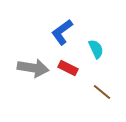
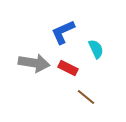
blue L-shape: moved 1 px right; rotated 12 degrees clockwise
gray arrow: moved 1 px right, 5 px up
brown line: moved 16 px left, 5 px down
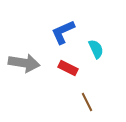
gray arrow: moved 10 px left
brown line: moved 1 px right, 5 px down; rotated 24 degrees clockwise
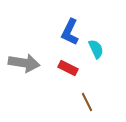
blue L-shape: moved 7 px right; rotated 40 degrees counterclockwise
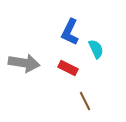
brown line: moved 2 px left, 1 px up
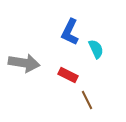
red rectangle: moved 7 px down
brown line: moved 2 px right, 1 px up
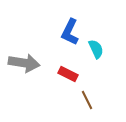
red rectangle: moved 1 px up
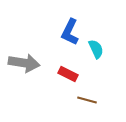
brown line: rotated 48 degrees counterclockwise
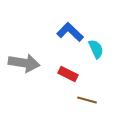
blue L-shape: rotated 108 degrees clockwise
